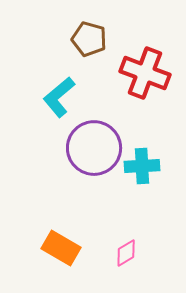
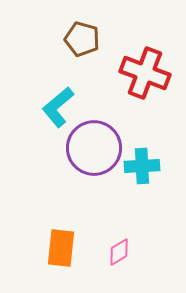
brown pentagon: moved 7 px left
cyan L-shape: moved 1 px left, 10 px down
orange rectangle: rotated 66 degrees clockwise
pink diamond: moved 7 px left, 1 px up
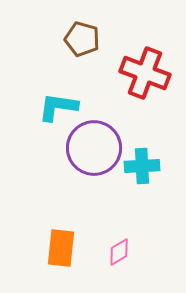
cyan L-shape: rotated 48 degrees clockwise
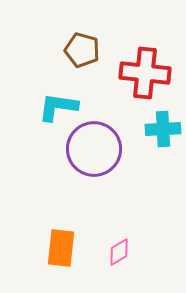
brown pentagon: moved 11 px down
red cross: rotated 15 degrees counterclockwise
purple circle: moved 1 px down
cyan cross: moved 21 px right, 37 px up
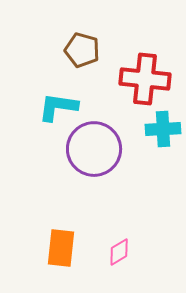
red cross: moved 6 px down
